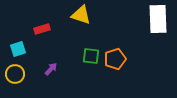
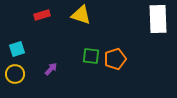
red rectangle: moved 14 px up
cyan square: moved 1 px left
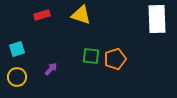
white rectangle: moved 1 px left
yellow circle: moved 2 px right, 3 px down
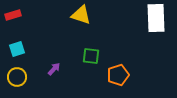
red rectangle: moved 29 px left
white rectangle: moved 1 px left, 1 px up
orange pentagon: moved 3 px right, 16 px down
purple arrow: moved 3 px right
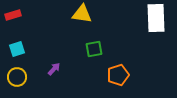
yellow triangle: moved 1 px right, 1 px up; rotated 10 degrees counterclockwise
green square: moved 3 px right, 7 px up; rotated 18 degrees counterclockwise
